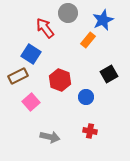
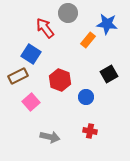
blue star: moved 4 px right, 4 px down; rotated 30 degrees clockwise
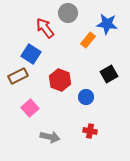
pink square: moved 1 px left, 6 px down
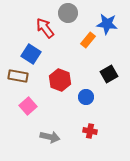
brown rectangle: rotated 36 degrees clockwise
pink square: moved 2 px left, 2 px up
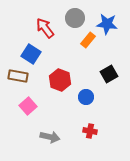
gray circle: moved 7 px right, 5 px down
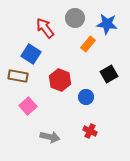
orange rectangle: moved 4 px down
red cross: rotated 16 degrees clockwise
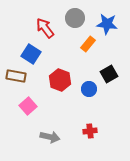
brown rectangle: moved 2 px left
blue circle: moved 3 px right, 8 px up
red cross: rotated 32 degrees counterclockwise
